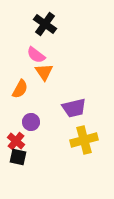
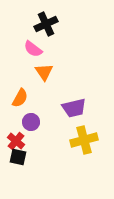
black cross: moved 1 px right; rotated 30 degrees clockwise
pink semicircle: moved 3 px left, 6 px up
orange semicircle: moved 9 px down
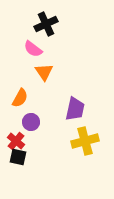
purple trapezoid: moved 1 px right, 1 px down; rotated 65 degrees counterclockwise
yellow cross: moved 1 px right, 1 px down
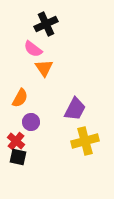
orange triangle: moved 4 px up
purple trapezoid: rotated 15 degrees clockwise
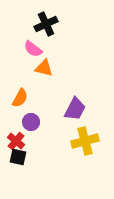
orange triangle: rotated 42 degrees counterclockwise
